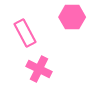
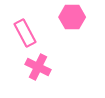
pink cross: moved 1 px left, 2 px up
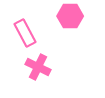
pink hexagon: moved 2 px left, 1 px up
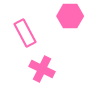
pink cross: moved 4 px right, 2 px down
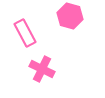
pink hexagon: rotated 15 degrees clockwise
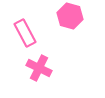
pink cross: moved 3 px left, 1 px up
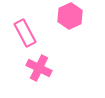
pink hexagon: rotated 20 degrees clockwise
